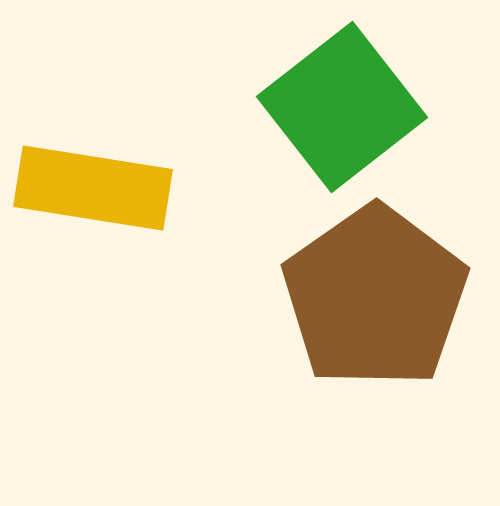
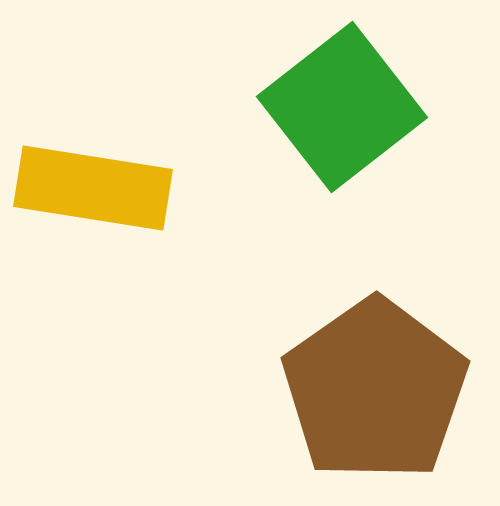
brown pentagon: moved 93 px down
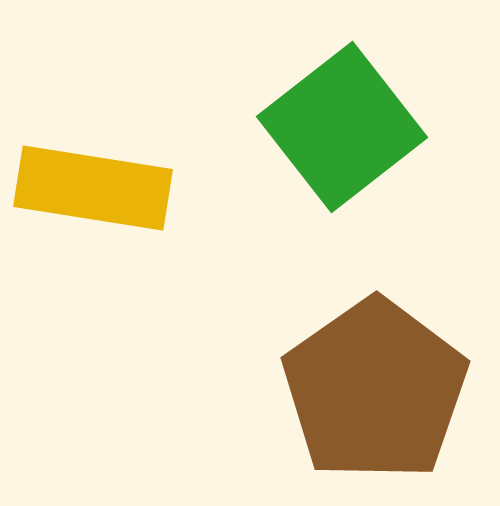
green square: moved 20 px down
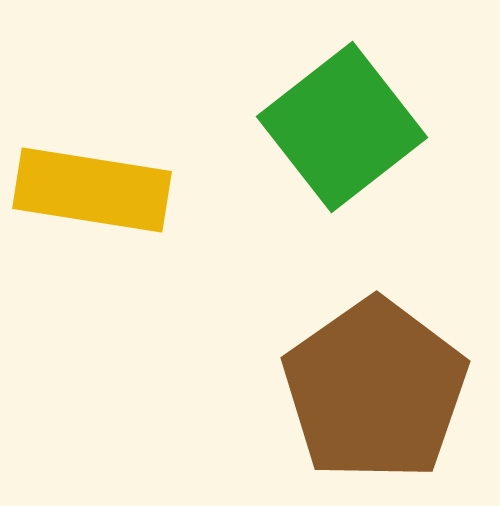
yellow rectangle: moved 1 px left, 2 px down
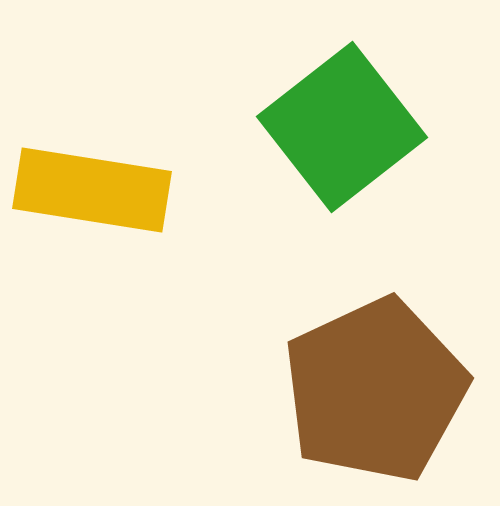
brown pentagon: rotated 10 degrees clockwise
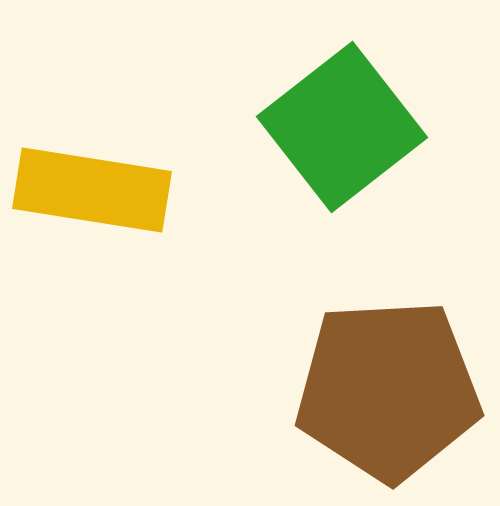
brown pentagon: moved 13 px right; rotated 22 degrees clockwise
